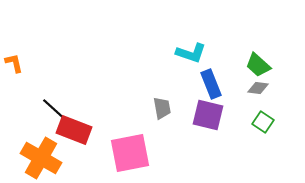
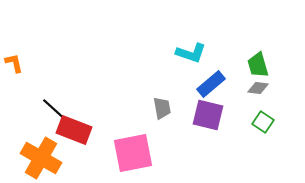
green trapezoid: rotated 32 degrees clockwise
blue rectangle: rotated 72 degrees clockwise
pink square: moved 3 px right
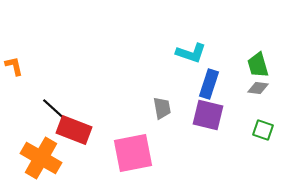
orange L-shape: moved 3 px down
blue rectangle: moved 2 px left; rotated 32 degrees counterclockwise
green square: moved 8 px down; rotated 15 degrees counterclockwise
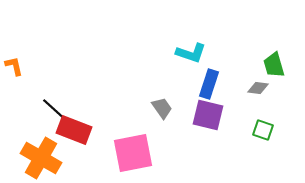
green trapezoid: moved 16 px right
gray trapezoid: rotated 25 degrees counterclockwise
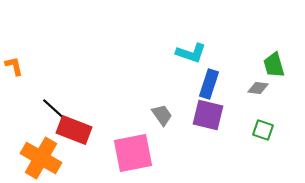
gray trapezoid: moved 7 px down
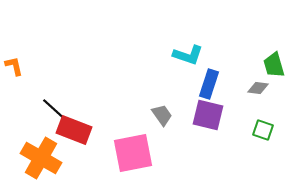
cyan L-shape: moved 3 px left, 2 px down
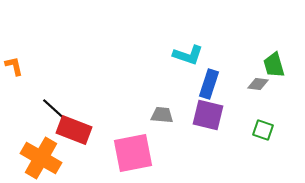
gray diamond: moved 4 px up
gray trapezoid: rotated 50 degrees counterclockwise
